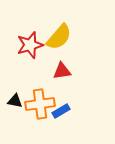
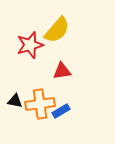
yellow semicircle: moved 2 px left, 7 px up
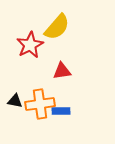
yellow semicircle: moved 3 px up
red star: rotated 12 degrees counterclockwise
blue rectangle: rotated 30 degrees clockwise
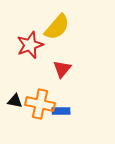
red star: rotated 8 degrees clockwise
red triangle: moved 2 px up; rotated 42 degrees counterclockwise
orange cross: rotated 20 degrees clockwise
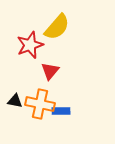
red triangle: moved 12 px left, 2 px down
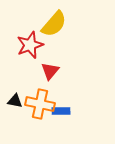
yellow semicircle: moved 3 px left, 3 px up
